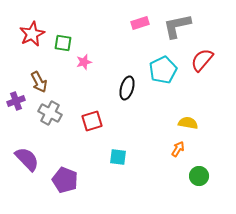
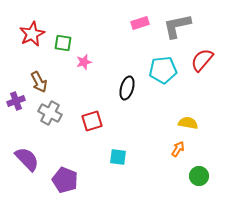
cyan pentagon: rotated 20 degrees clockwise
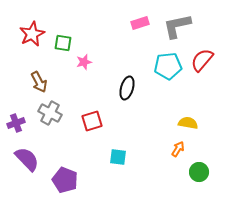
cyan pentagon: moved 5 px right, 4 px up
purple cross: moved 22 px down
green circle: moved 4 px up
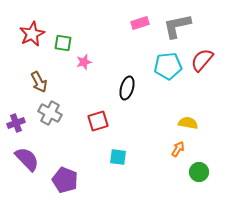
red square: moved 6 px right
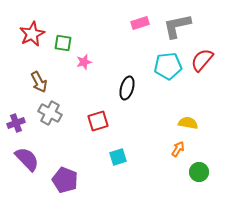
cyan square: rotated 24 degrees counterclockwise
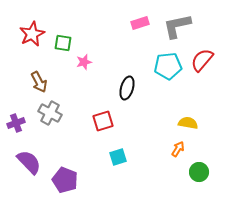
red square: moved 5 px right
purple semicircle: moved 2 px right, 3 px down
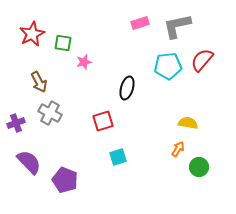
green circle: moved 5 px up
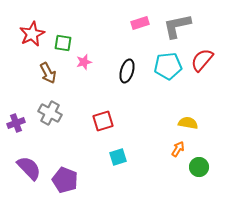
brown arrow: moved 9 px right, 9 px up
black ellipse: moved 17 px up
purple semicircle: moved 6 px down
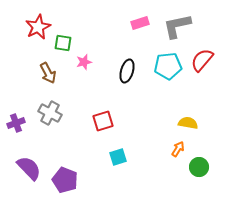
red star: moved 6 px right, 7 px up
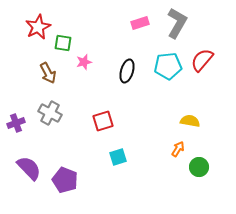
gray L-shape: moved 3 px up; rotated 132 degrees clockwise
yellow semicircle: moved 2 px right, 2 px up
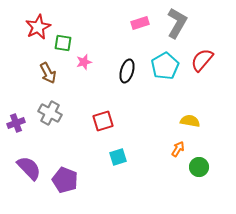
cyan pentagon: moved 3 px left; rotated 24 degrees counterclockwise
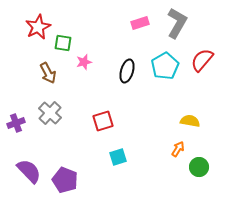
gray cross: rotated 15 degrees clockwise
purple semicircle: moved 3 px down
